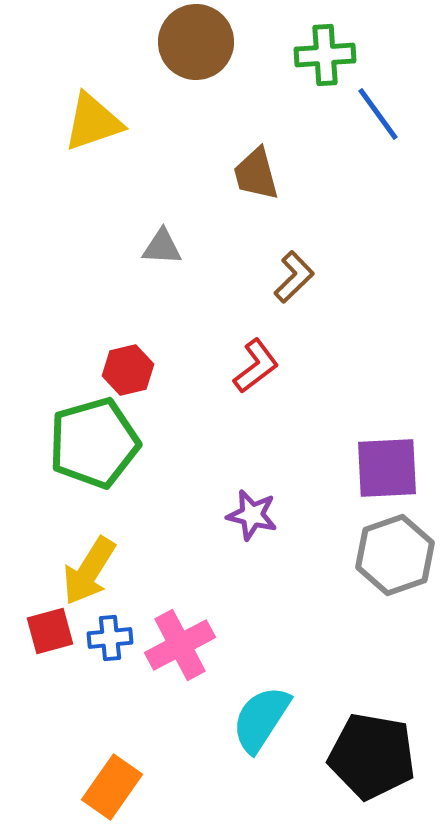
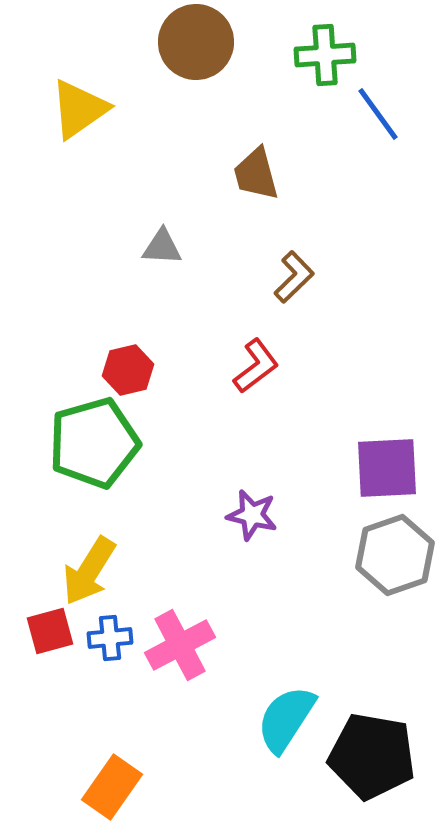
yellow triangle: moved 14 px left, 13 px up; rotated 16 degrees counterclockwise
cyan semicircle: moved 25 px right
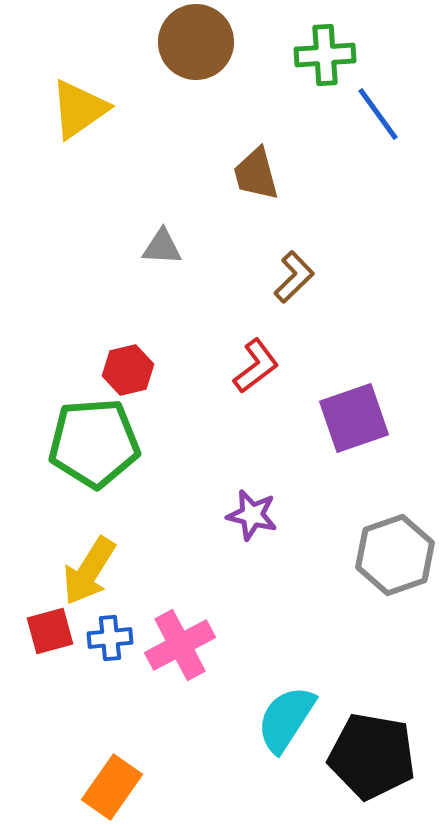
green pentagon: rotated 12 degrees clockwise
purple square: moved 33 px left, 50 px up; rotated 16 degrees counterclockwise
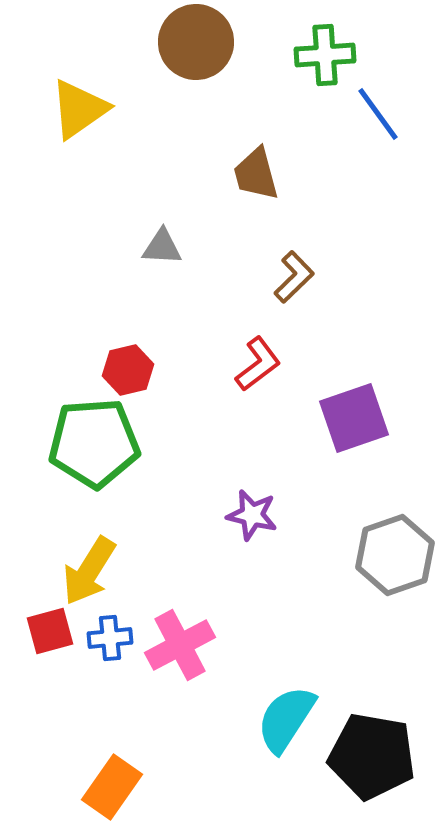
red L-shape: moved 2 px right, 2 px up
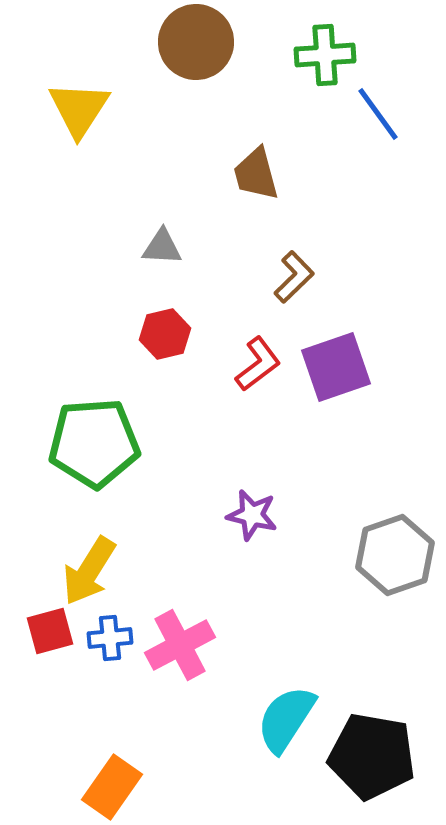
yellow triangle: rotated 22 degrees counterclockwise
red hexagon: moved 37 px right, 36 px up
purple square: moved 18 px left, 51 px up
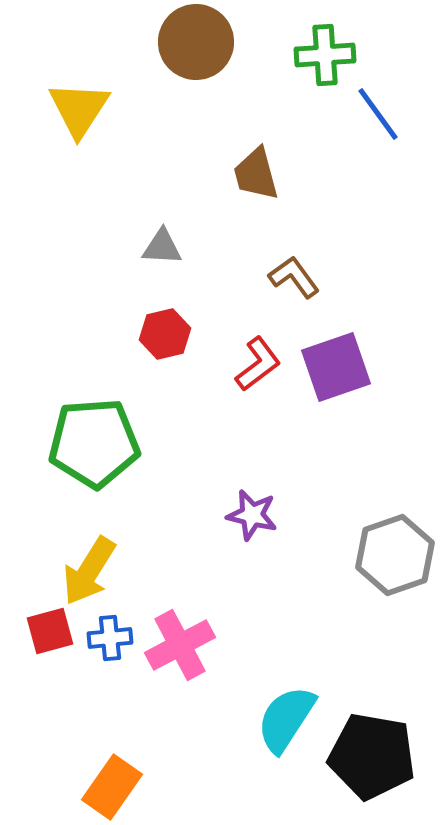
brown L-shape: rotated 82 degrees counterclockwise
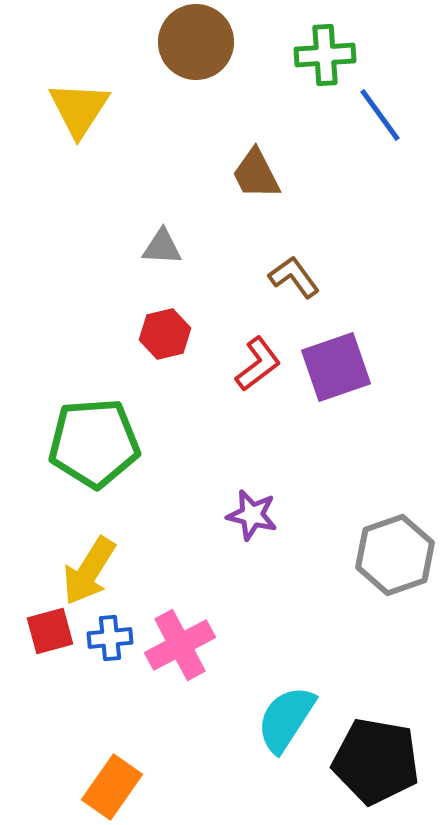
blue line: moved 2 px right, 1 px down
brown trapezoid: rotated 12 degrees counterclockwise
black pentagon: moved 4 px right, 5 px down
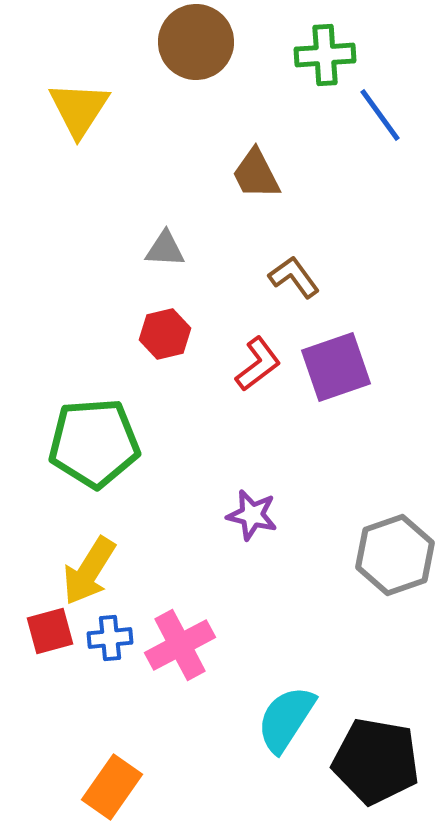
gray triangle: moved 3 px right, 2 px down
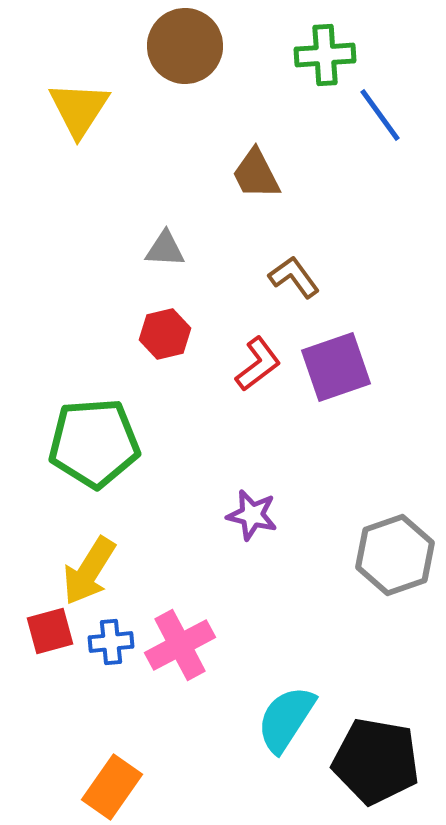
brown circle: moved 11 px left, 4 px down
blue cross: moved 1 px right, 4 px down
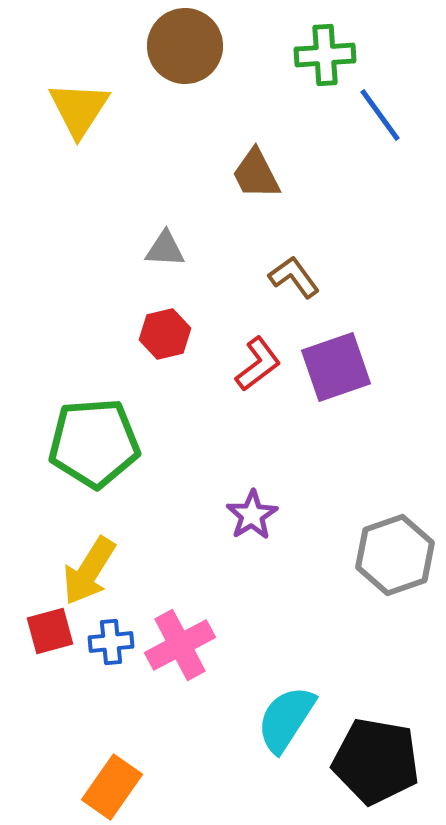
purple star: rotated 27 degrees clockwise
